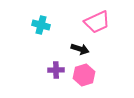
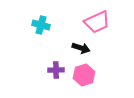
black arrow: moved 1 px right, 1 px up
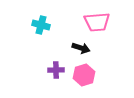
pink trapezoid: rotated 20 degrees clockwise
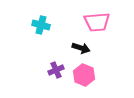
purple cross: rotated 21 degrees counterclockwise
pink hexagon: rotated 20 degrees counterclockwise
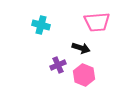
purple cross: moved 2 px right, 5 px up
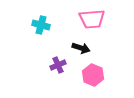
pink trapezoid: moved 5 px left, 3 px up
pink hexagon: moved 9 px right
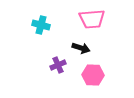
pink hexagon: rotated 20 degrees counterclockwise
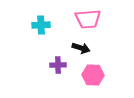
pink trapezoid: moved 4 px left
cyan cross: rotated 18 degrees counterclockwise
purple cross: rotated 21 degrees clockwise
